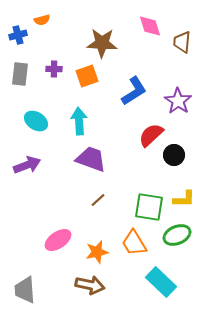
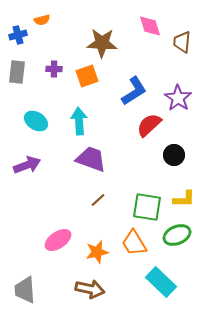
gray rectangle: moved 3 px left, 2 px up
purple star: moved 3 px up
red semicircle: moved 2 px left, 10 px up
green square: moved 2 px left
brown arrow: moved 4 px down
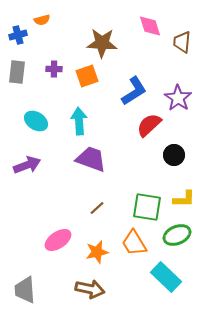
brown line: moved 1 px left, 8 px down
cyan rectangle: moved 5 px right, 5 px up
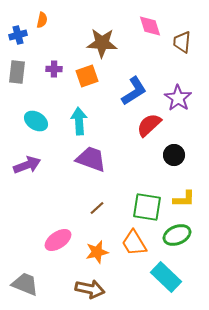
orange semicircle: rotated 63 degrees counterclockwise
gray trapezoid: moved 6 px up; rotated 116 degrees clockwise
